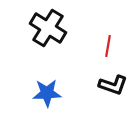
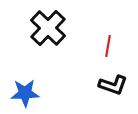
black cross: rotated 12 degrees clockwise
blue star: moved 22 px left
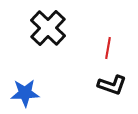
red line: moved 2 px down
black L-shape: moved 1 px left
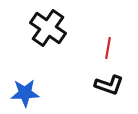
black cross: rotated 9 degrees counterclockwise
black L-shape: moved 3 px left
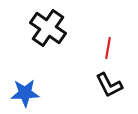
black L-shape: rotated 44 degrees clockwise
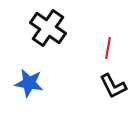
black L-shape: moved 4 px right, 1 px down
blue star: moved 4 px right, 10 px up; rotated 12 degrees clockwise
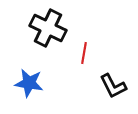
black cross: rotated 9 degrees counterclockwise
red line: moved 24 px left, 5 px down
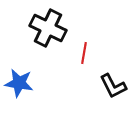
blue star: moved 10 px left
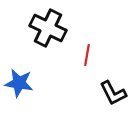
red line: moved 3 px right, 2 px down
black L-shape: moved 7 px down
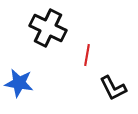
black L-shape: moved 5 px up
